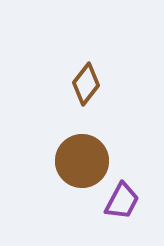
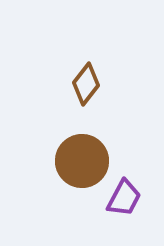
purple trapezoid: moved 2 px right, 3 px up
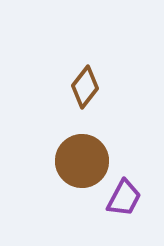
brown diamond: moved 1 px left, 3 px down
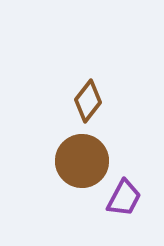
brown diamond: moved 3 px right, 14 px down
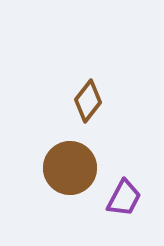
brown circle: moved 12 px left, 7 px down
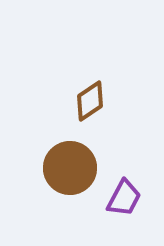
brown diamond: moved 2 px right; rotated 18 degrees clockwise
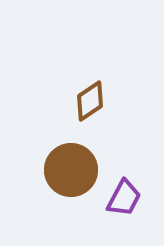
brown circle: moved 1 px right, 2 px down
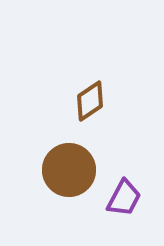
brown circle: moved 2 px left
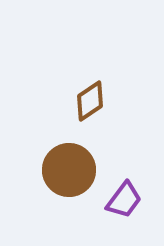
purple trapezoid: moved 2 px down; rotated 9 degrees clockwise
